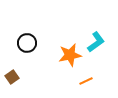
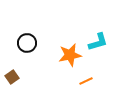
cyan L-shape: moved 2 px right; rotated 20 degrees clockwise
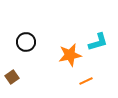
black circle: moved 1 px left, 1 px up
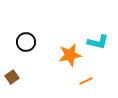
cyan L-shape: rotated 30 degrees clockwise
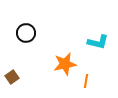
black circle: moved 9 px up
orange star: moved 5 px left, 9 px down
orange line: rotated 56 degrees counterclockwise
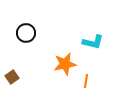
cyan L-shape: moved 5 px left
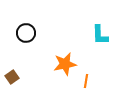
cyan L-shape: moved 7 px right, 7 px up; rotated 75 degrees clockwise
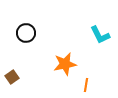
cyan L-shape: rotated 25 degrees counterclockwise
orange line: moved 4 px down
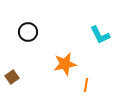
black circle: moved 2 px right, 1 px up
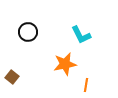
cyan L-shape: moved 19 px left
brown square: rotated 16 degrees counterclockwise
